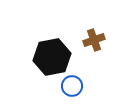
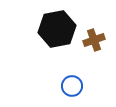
black hexagon: moved 5 px right, 28 px up
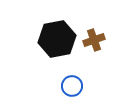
black hexagon: moved 10 px down
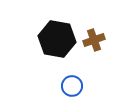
black hexagon: rotated 21 degrees clockwise
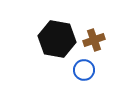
blue circle: moved 12 px right, 16 px up
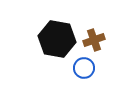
blue circle: moved 2 px up
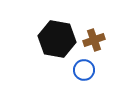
blue circle: moved 2 px down
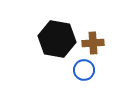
brown cross: moved 1 px left, 3 px down; rotated 15 degrees clockwise
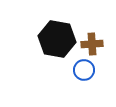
brown cross: moved 1 px left, 1 px down
